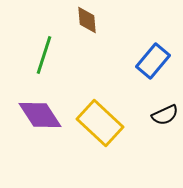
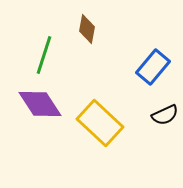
brown diamond: moved 9 px down; rotated 16 degrees clockwise
blue rectangle: moved 6 px down
purple diamond: moved 11 px up
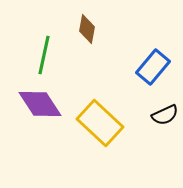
green line: rotated 6 degrees counterclockwise
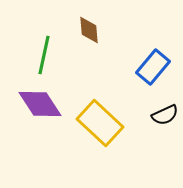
brown diamond: moved 2 px right, 1 px down; rotated 16 degrees counterclockwise
